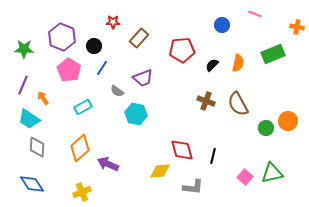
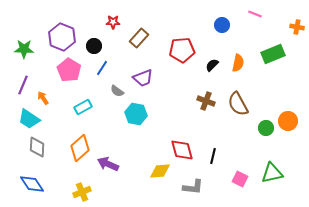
pink square: moved 5 px left, 2 px down; rotated 14 degrees counterclockwise
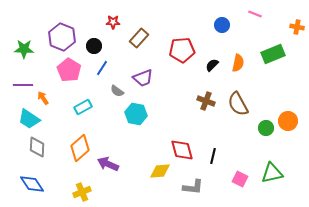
purple line: rotated 66 degrees clockwise
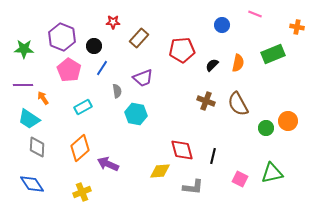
gray semicircle: rotated 136 degrees counterclockwise
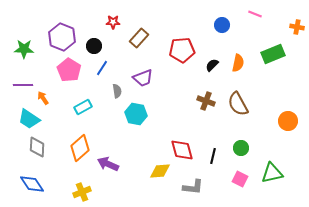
green circle: moved 25 px left, 20 px down
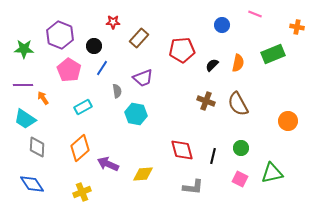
purple hexagon: moved 2 px left, 2 px up
cyan trapezoid: moved 4 px left
yellow diamond: moved 17 px left, 3 px down
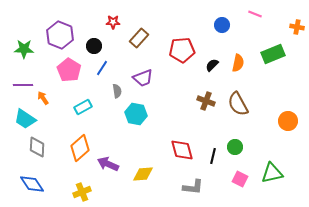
green circle: moved 6 px left, 1 px up
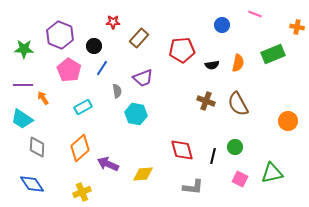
black semicircle: rotated 144 degrees counterclockwise
cyan trapezoid: moved 3 px left
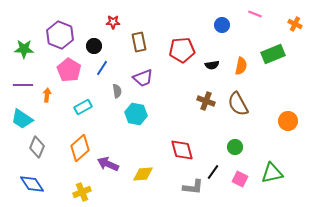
orange cross: moved 2 px left, 3 px up; rotated 16 degrees clockwise
brown rectangle: moved 4 px down; rotated 54 degrees counterclockwise
orange semicircle: moved 3 px right, 3 px down
orange arrow: moved 4 px right, 3 px up; rotated 40 degrees clockwise
gray diamond: rotated 20 degrees clockwise
black line: moved 16 px down; rotated 21 degrees clockwise
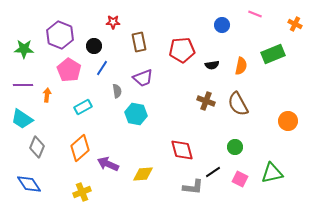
black line: rotated 21 degrees clockwise
blue diamond: moved 3 px left
